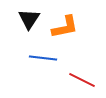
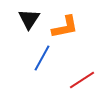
blue line: moved 1 px left; rotated 68 degrees counterclockwise
red line: rotated 60 degrees counterclockwise
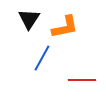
red line: rotated 32 degrees clockwise
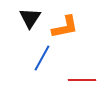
black triangle: moved 1 px right, 1 px up
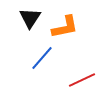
blue line: rotated 12 degrees clockwise
red line: rotated 24 degrees counterclockwise
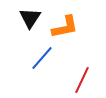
red line: rotated 40 degrees counterclockwise
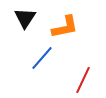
black triangle: moved 5 px left
red line: moved 1 px right
